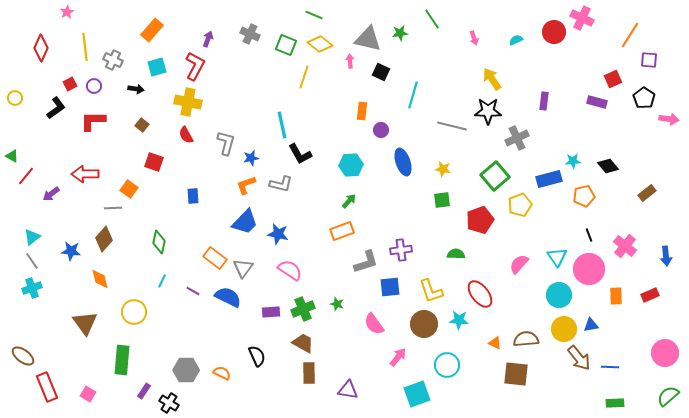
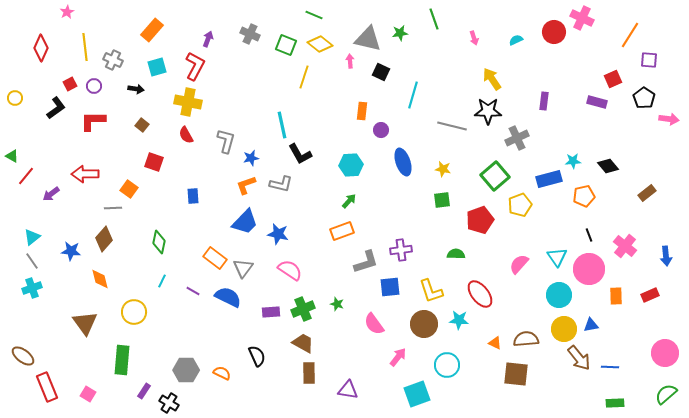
green line at (432, 19): moved 2 px right; rotated 15 degrees clockwise
gray L-shape at (226, 143): moved 2 px up
green semicircle at (668, 396): moved 2 px left, 2 px up
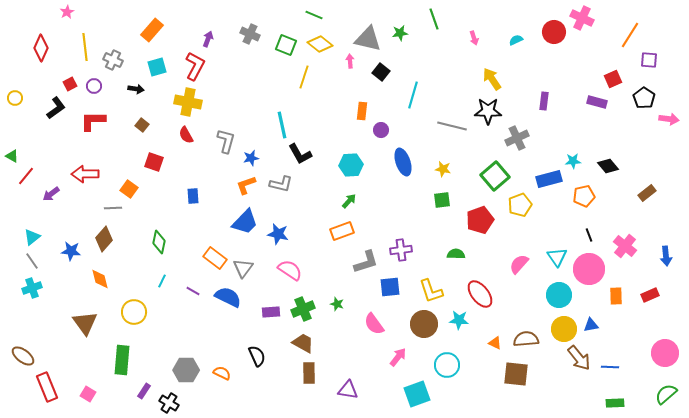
black square at (381, 72): rotated 12 degrees clockwise
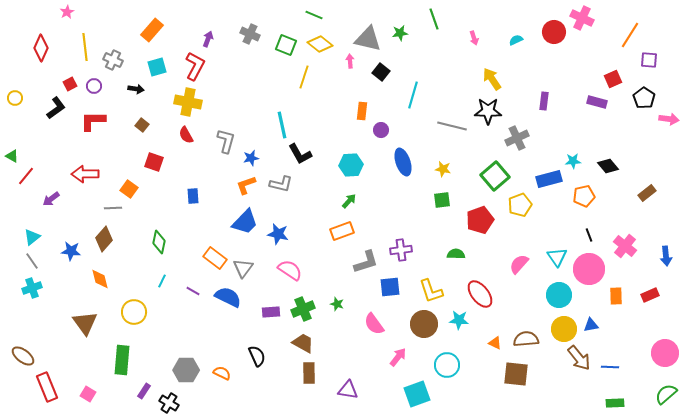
purple arrow at (51, 194): moved 5 px down
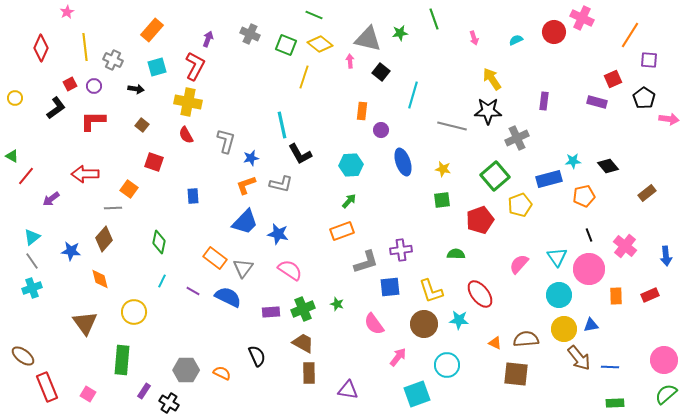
pink circle at (665, 353): moved 1 px left, 7 px down
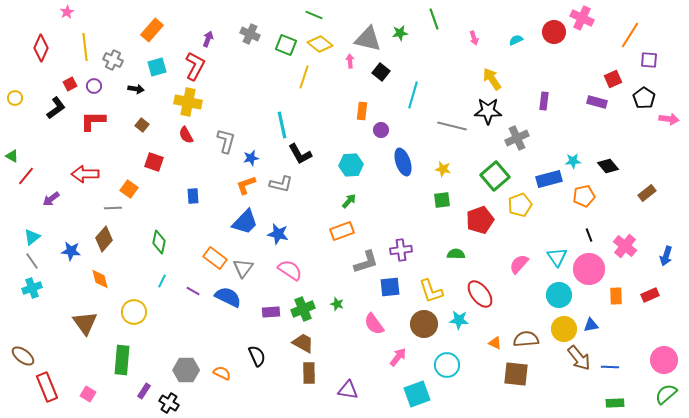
blue arrow at (666, 256): rotated 24 degrees clockwise
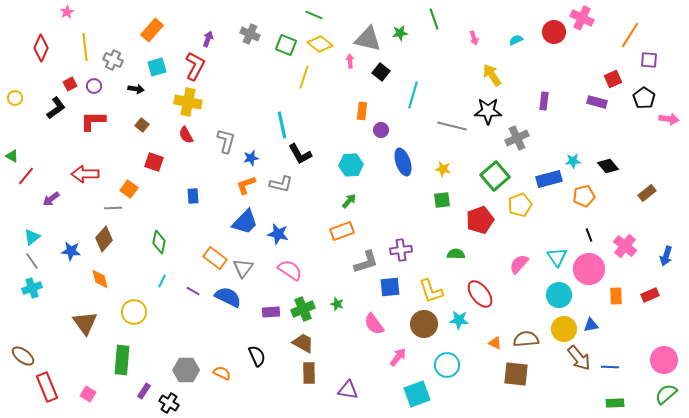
yellow arrow at (492, 79): moved 4 px up
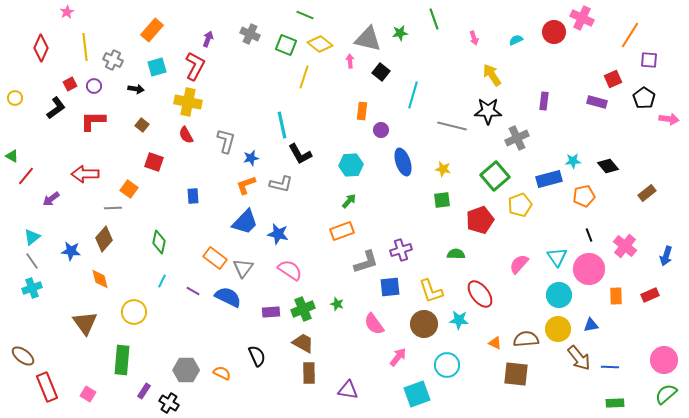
green line at (314, 15): moved 9 px left
purple cross at (401, 250): rotated 10 degrees counterclockwise
yellow circle at (564, 329): moved 6 px left
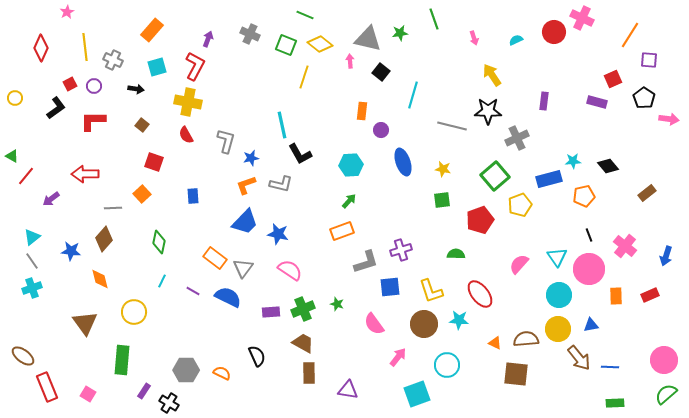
orange square at (129, 189): moved 13 px right, 5 px down; rotated 12 degrees clockwise
